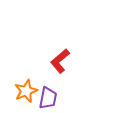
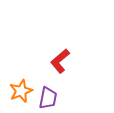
orange star: moved 5 px left
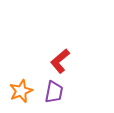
purple trapezoid: moved 6 px right, 6 px up
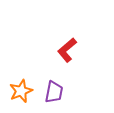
red L-shape: moved 7 px right, 11 px up
